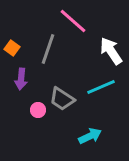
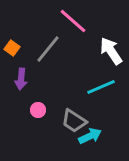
gray line: rotated 20 degrees clockwise
gray trapezoid: moved 12 px right, 22 px down
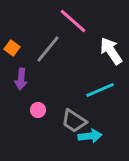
cyan line: moved 1 px left, 3 px down
cyan arrow: rotated 20 degrees clockwise
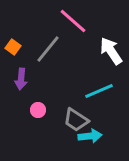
orange square: moved 1 px right, 1 px up
cyan line: moved 1 px left, 1 px down
gray trapezoid: moved 2 px right, 1 px up
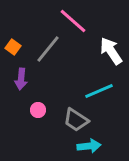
cyan arrow: moved 1 px left, 10 px down
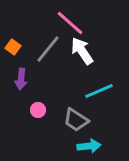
pink line: moved 3 px left, 2 px down
white arrow: moved 29 px left
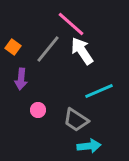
pink line: moved 1 px right, 1 px down
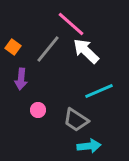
white arrow: moved 4 px right; rotated 12 degrees counterclockwise
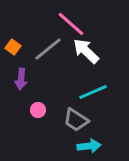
gray line: rotated 12 degrees clockwise
cyan line: moved 6 px left, 1 px down
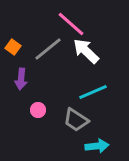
cyan arrow: moved 8 px right
